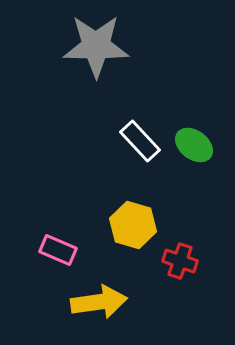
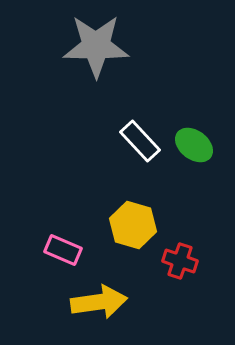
pink rectangle: moved 5 px right
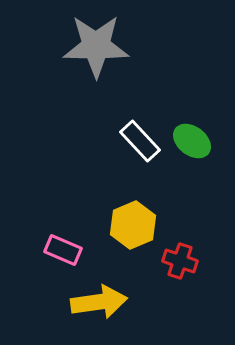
green ellipse: moved 2 px left, 4 px up
yellow hexagon: rotated 21 degrees clockwise
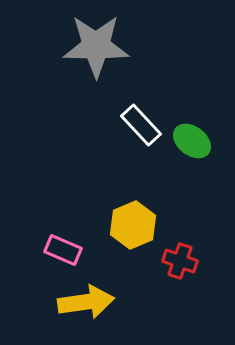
white rectangle: moved 1 px right, 16 px up
yellow arrow: moved 13 px left
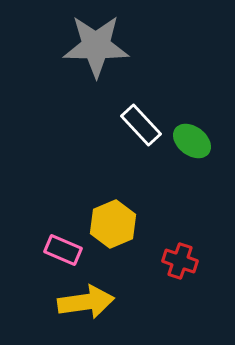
yellow hexagon: moved 20 px left, 1 px up
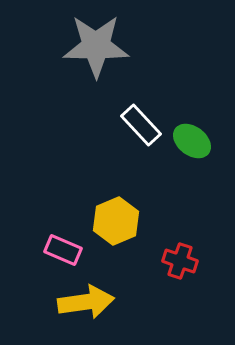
yellow hexagon: moved 3 px right, 3 px up
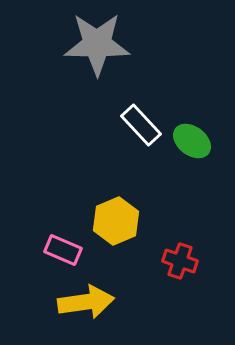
gray star: moved 1 px right, 2 px up
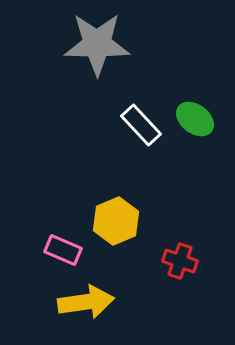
green ellipse: moved 3 px right, 22 px up
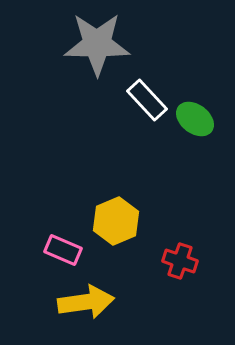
white rectangle: moved 6 px right, 25 px up
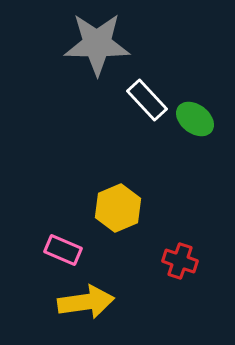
yellow hexagon: moved 2 px right, 13 px up
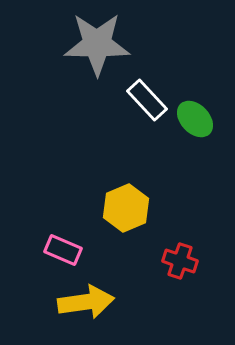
green ellipse: rotated 9 degrees clockwise
yellow hexagon: moved 8 px right
